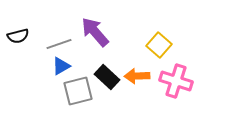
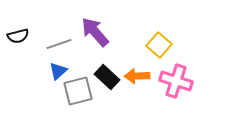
blue triangle: moved 3 px left, 5 px down; rotated 12 degrees counterclockwise
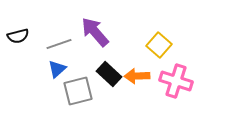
blue triangle: moved 1 px left, 2 px up
black rectangle: moved 2 px right, 3 px up
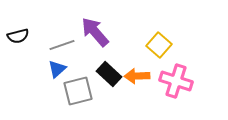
gray line: moved 3 px right, 1 px down
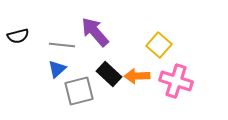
gray line: rotated 25 degrees clockwise
gray square: moved 1 px right
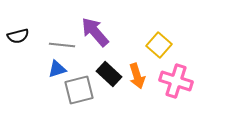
blue triangle: rotated 24 degrees clockwise
orange arrow: rotated 105 degrees counterclockwise
gray square: moved 1 px up
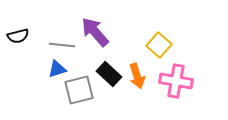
pink cross: rotated 8 degrees counterclockwise
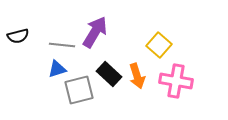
purple arrow: rotated 72 degrees clockwise
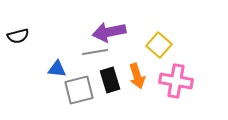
purple arrow: moved 14 px right; rotated 132 degrees counterclockwise
gray line: moved 33 px right, 7 px down; rotated 15 degrees counterclockwise
blue triangle: rotated 24 degrees clockwise
black rectangle: moved 1 px right, 6 px down; rotated 30 degrees clockwise
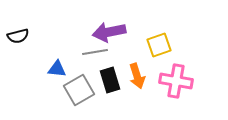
yellow square: rotated 30 degrees clockwise
gray square: rotated 16 degrees counterclockwise
